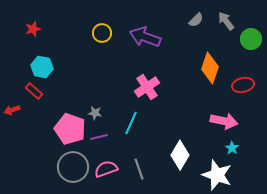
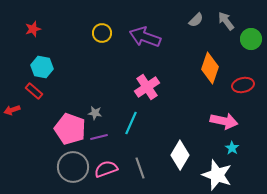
gray line: moved 1 px right, 1 px up
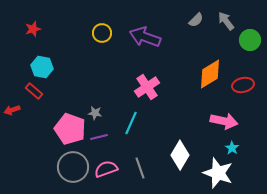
green circle: moved 1 px left, 1 px down
orange diamond: moved 6 px down; rotated 40 degrees clockwise
white star: moved 1 px right, 2 px up
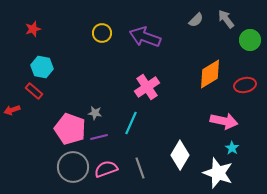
gray arrow: moved 2 px up
red ellipse: moved 2 px right
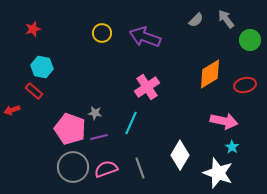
cyan star: moved 1 px up
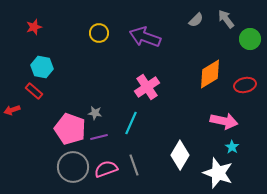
red star: moved 1 px right, 2 px up
yellow circle: moved 3 px left
green circle: moved 1 px up
gray line: moved 6 px left, 3 px up
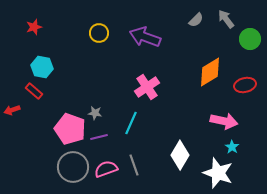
orange diamond: moved 2 px up
